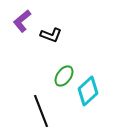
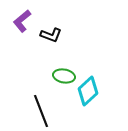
green ellipse: rotated 65 degrees clockwise
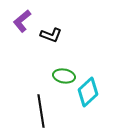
cyan diamond: moved 1 px down
black line: rotated 12 degrees clockwise
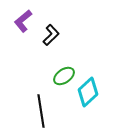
purple L-shape: moved 1 px right
black L-shape: rotated 65 degrees counterclockwise
green ellipse: rotated 45 degrees counterclockwise
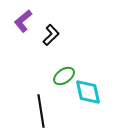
cyan diamond: rotated 60 degrees counterclockwise
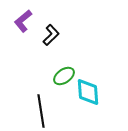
cyan diamond: rotated 8 degrees clockwise
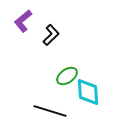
green ellipse: moved 3 px right
black line: moved 9 px right; rotated 64 degrees counterclockwise
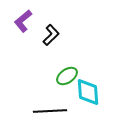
black line: rotated 20 degrees counterclockwise
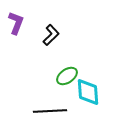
purple L-shape: moved 7 px left, 2 px down; rotated 150 degrees clockwise
